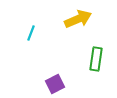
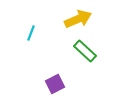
green rectangle: moved 11 px left, 8 px up; rotated 55 degrees counterclockwise
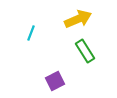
green rectangle: rotated 15 degrees clockwise
purple square: moved 3 px up
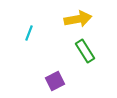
yellow arrow: rotated 12 degrees clockwise
cyan line: moved 2 px left
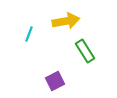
yellow arrow: moved 12 px left, 2 px down
cyan line: moved 1 px down
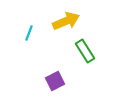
yellow arrow: rotated 12 degrees counterclockwise
cyan line: moved 1 px up
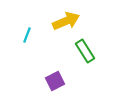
cyan line: moved 2 px left, 2 px down
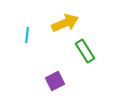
yellow arrow: moved 1 px left, 2 px down
cyan line: rotated 14 degrees counterclockwise
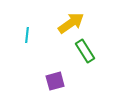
yellow arrow: moved 6 px right; rotated 12 degrees counterclockwise
purple square: rotated 12 degrees clockwise
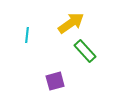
green rectangle: rotated 10 degrees counterclockwise
